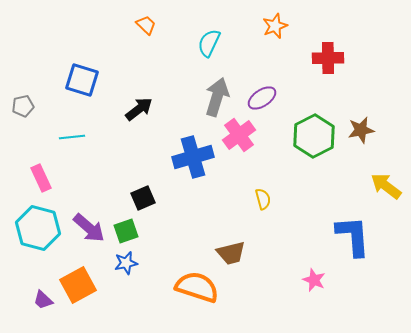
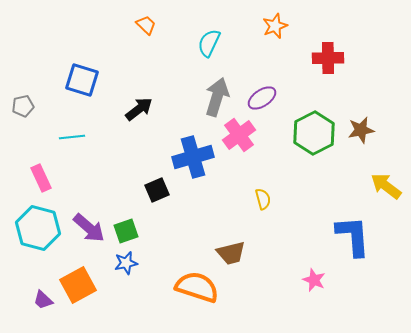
green hexagon: moved 3 px up
black square: moved 14 px right, 8 px up
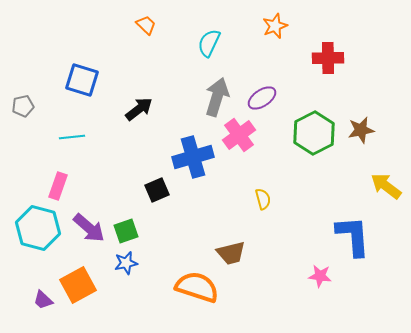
pink rectangle: moved 17 px right, 8 px down; rotated 44 degrees clockwise
pink star: moved 6 px right, 4 px up; rotated 15 degrees counterclockwise
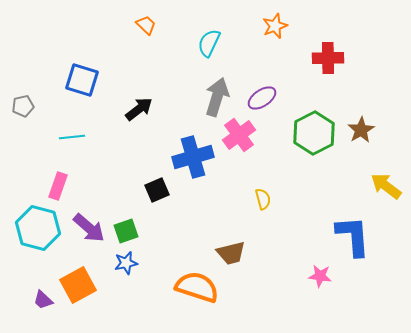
brown star: rotated 20 degrees counterclockwise
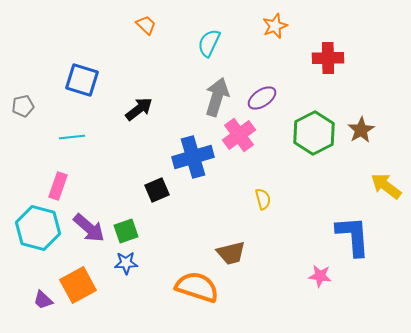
blue star: rotated 10 degrees clockwise
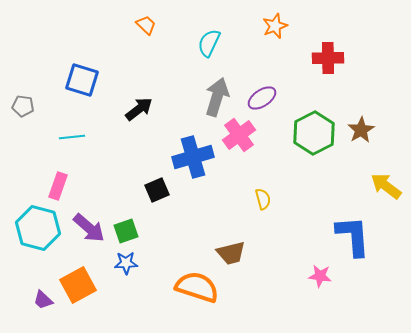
gray pentagon: rotated 20 degrees clockwise
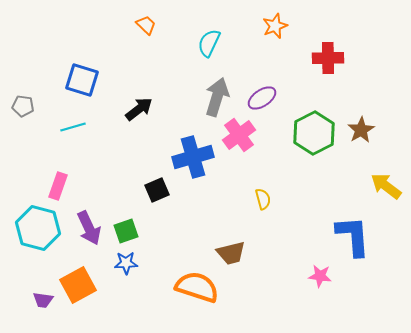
cyan line: moved 1 px right, 10 px up; rotated 10 degrees counterclockwise
purple arrow: rotated 24 degrees clockwise
purple trapezoid: rotated 35 degrees counterclockwise
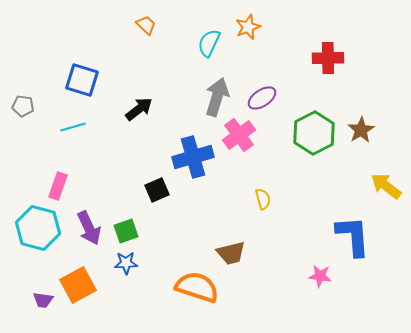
orange star: moved 27 px left, 1 px down
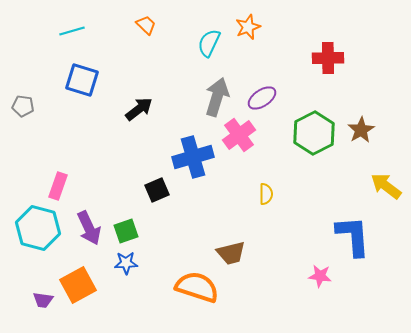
cyan line: moved 1 px left, 96 px up
yellow semicircle: moved 3 px right, 5 px up; rotated 15 degrees clockwise
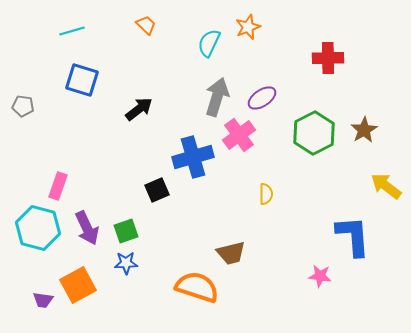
brown star: moved 3 px right
purple arrow: moved 2 px left
